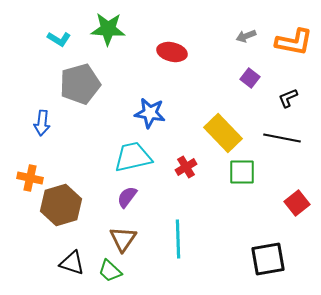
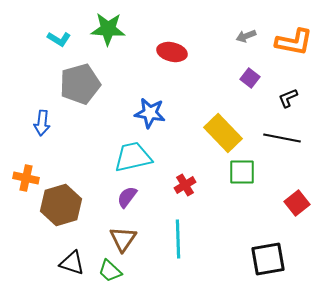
red cross: moved 1 px left, 18 px down
orange cross: moved 4 px left
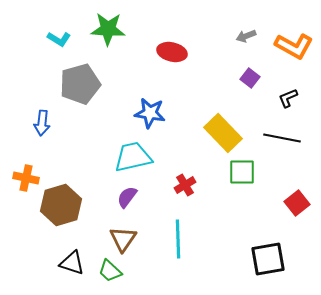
orange L-shape: moved 4 px down; rotated 18 degrees clockwise
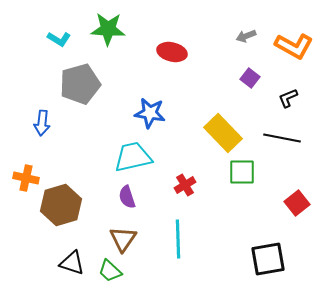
purple semicircle: rotated 55 degrees counterclockwise
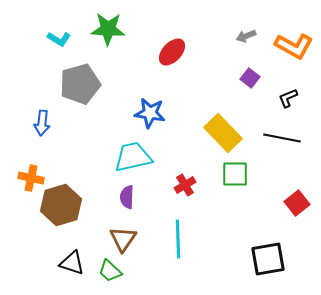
red ellipse: rotated 60 degrees counterclockwise
green square: moved 7 px left, 2 px down
orange cross: moved 5 px right
purple semicircle: rotated 20 degrees clockwise
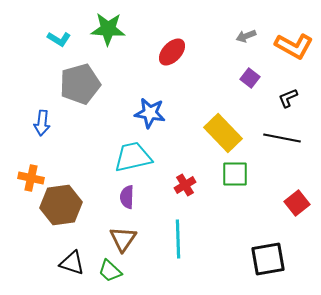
brown hexagon: rotated 9 degrees clockwise
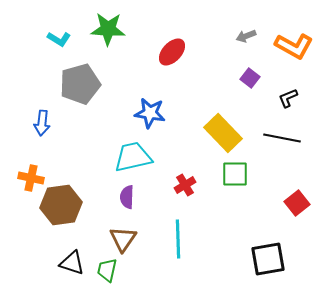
green trapezoid: moved 3 px left, 1 px up; rotated 60 degrees clockwise
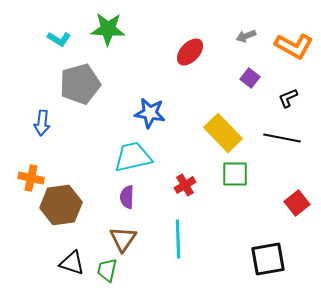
red ellipse: moved 18 px right
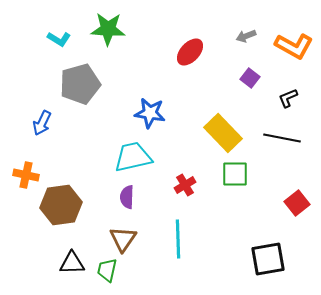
blue arrow: rotated 20 degrees clockwise
orange cross: moved 5 px left, 3 px up
black triangle: rotated 20 degrees counterclockwise
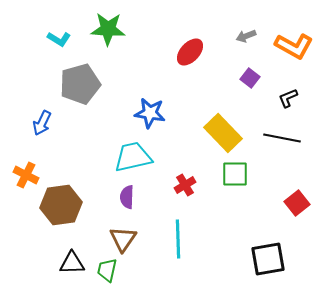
orange cross: rotated 15 degrees clockwise
